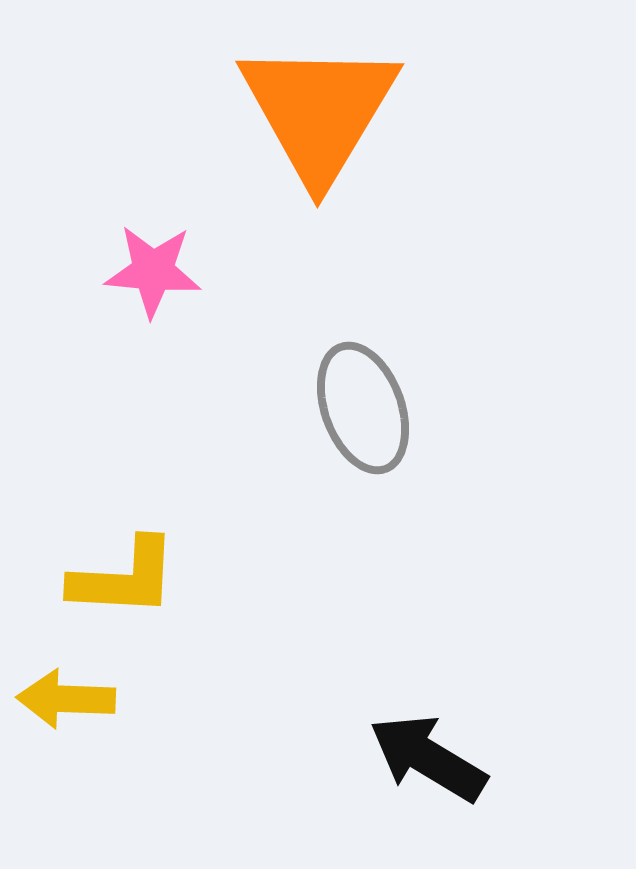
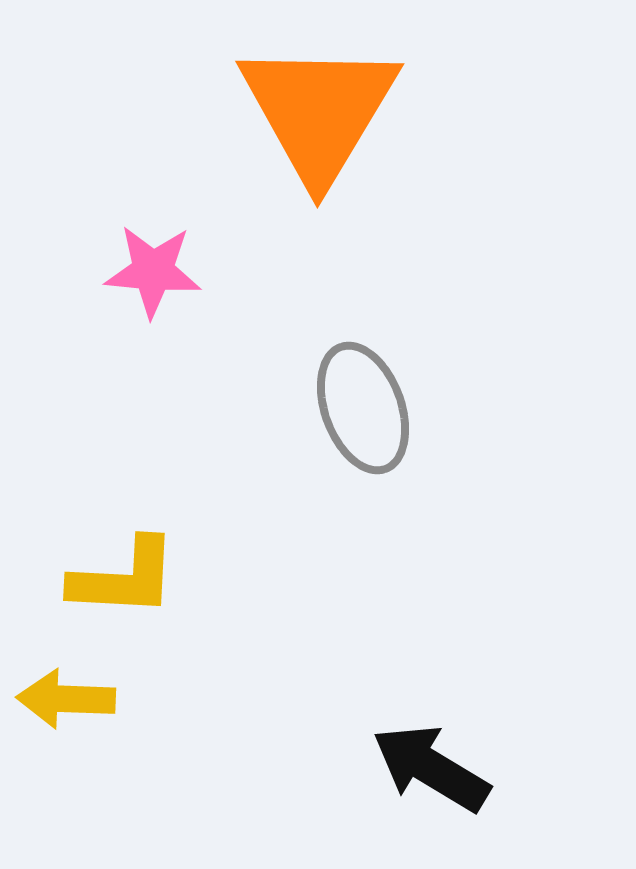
black arrow: moved 3 px right, 10 px down
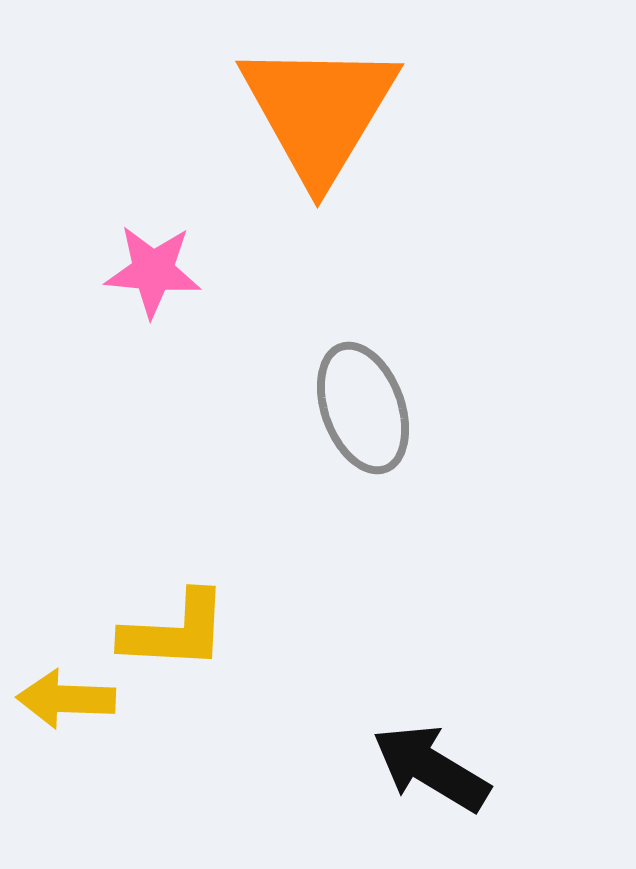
yellow L-shape: moved 51 px right, 53 px down
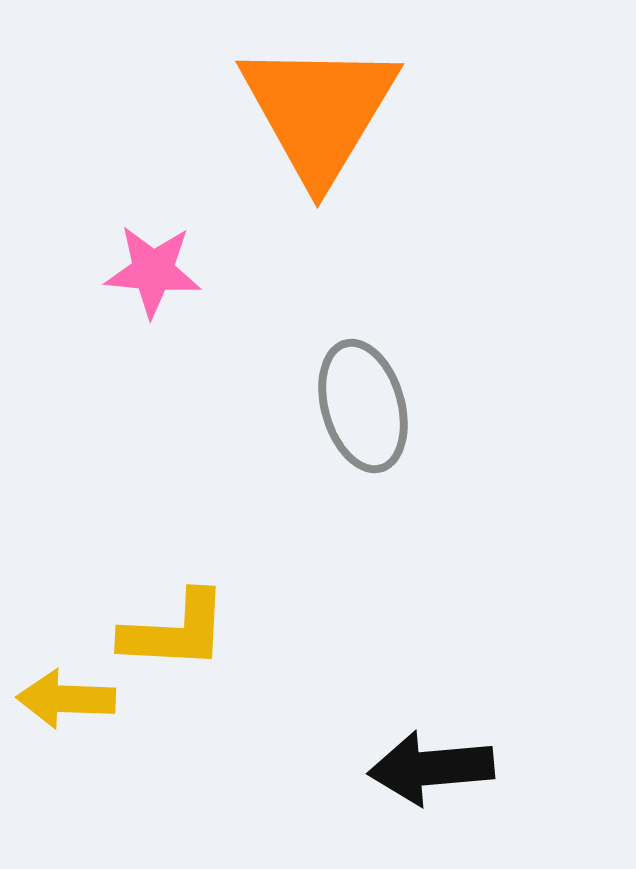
gray ellipse: moved 2 px up; rotated 4 degrees clockwise
black arrow: rotated 36 degrees counterclockwise
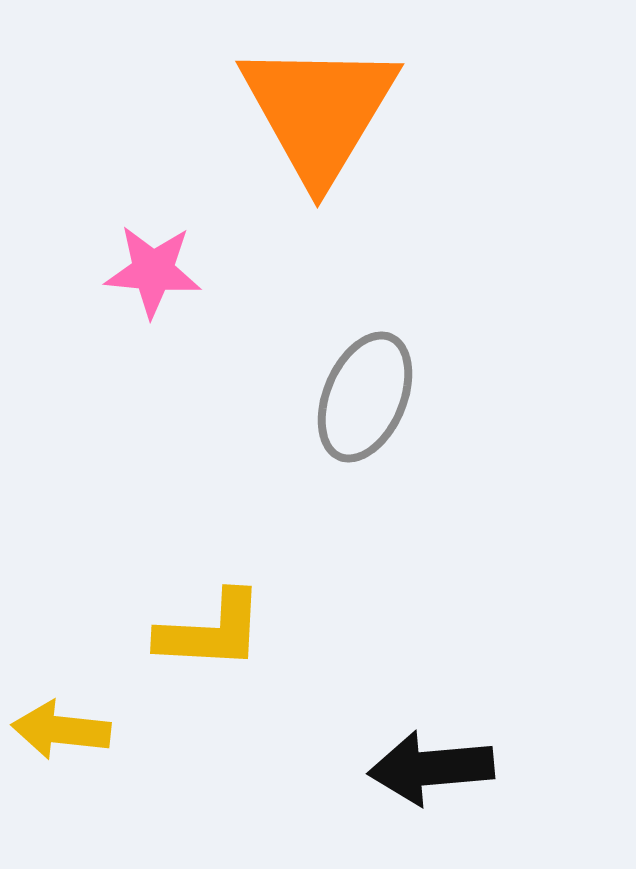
gray ellipse: moved 2 px right, 9 px up; rotated 39 degrees clockwise
yellow L-shape: moved 36 px right
yellow arrow: moved 5 px left, 31 px down; rotated 4 degrees clockwise
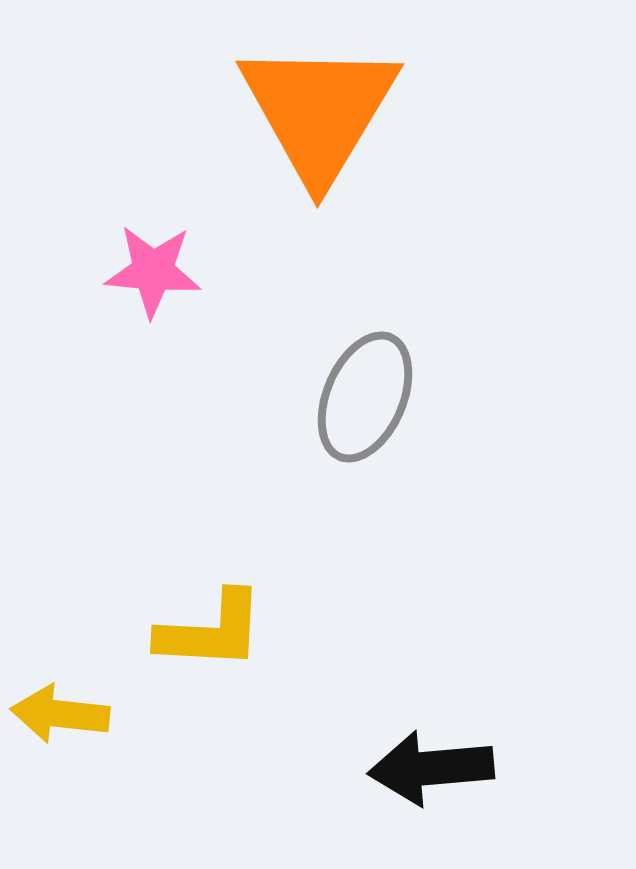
yellow arrow: moved 1 px left, 16 px up
